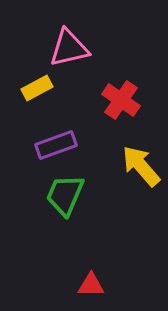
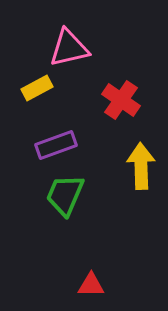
yellow arrow: rotated 39 degrees clockwise
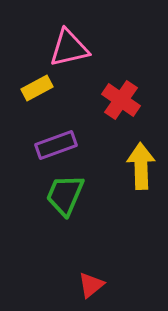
red triangle: rotated 40 degrees counterclockwise
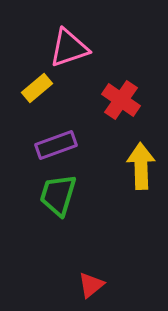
pink triangle: rotated 6 degrees counterclockwise
yellow rectangle: rotated 12 degrees counterclockwise
green trapezoid: moved 7 px left; rotated 6 degrees counterclockwise
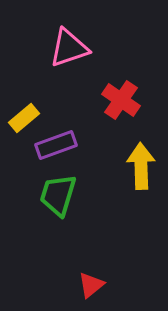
yellow rectangle: moved 13 px left, 30 px down
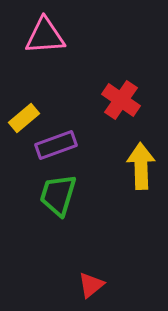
pink triangle: moved 24 px left, 12 px up; rotated 15 degrees clockwise
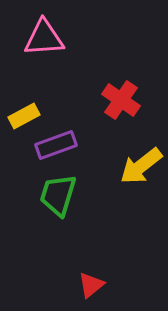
pink triangle: moved 1 px left, 2 px down
yellow rectangle: moved 2 px up; rotated 12 degrees clockwise
yellow arrow: rotated 126 degrees counterclockwise
